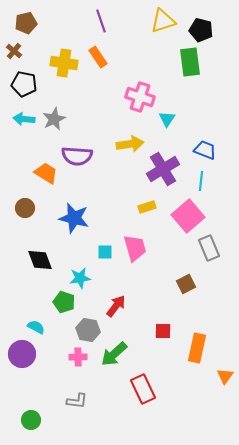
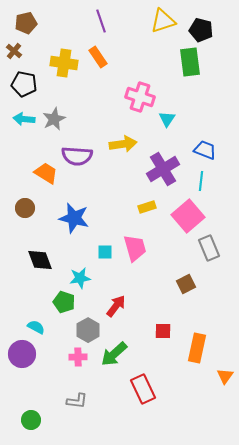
yellow arrow at (130, 144): moved 7 px left
gray hexagon at (88, 330): rotated 20 degrees clockwise
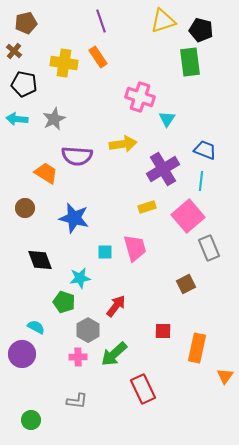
cyan arrow at (24, 119): moved 7 px left
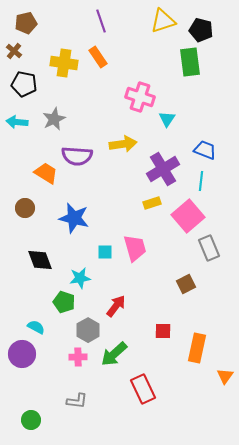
cyan arrow at (17, 119): moved 3 px down
yellow rectangle at (147, 207): moved 5 px right, 4 px up
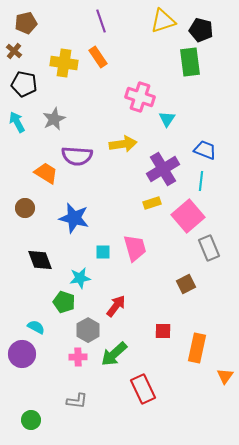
cyan arrow at (17, 122): rotated 55 degrees clockwise
cyan square at (105, 252): moved 2 px left
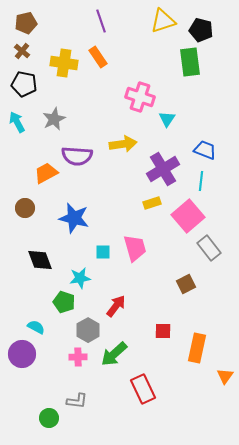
brown cross at (14, 51): moved 8 px right
orange trapezoid at (46, 173): rotated 60 degrees counterclockwise
gray rectangle at (209, 248): rotated 15 degrees counterclockwise
green circle at (31, 420): moved 18 px right, 2 px up
